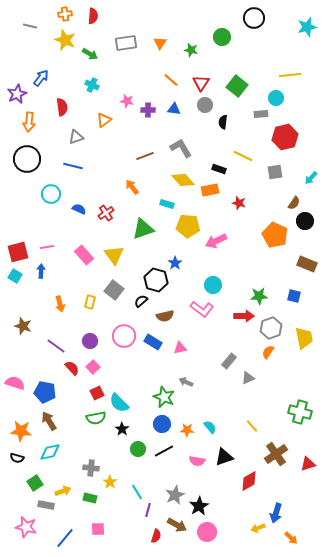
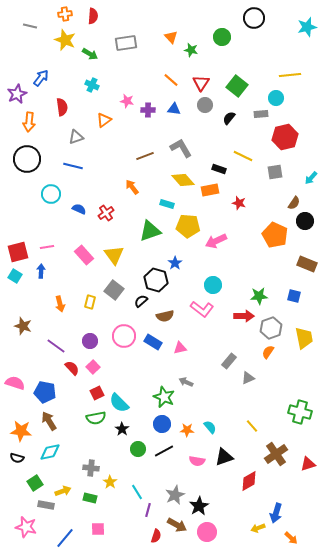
orange triangle at (160, 43): moved 11 px right, 6 px up; rotated 16 degrees counterclockwise
black semicircle at (223, 122): moved 6 px right, 4 px up; rotated 32 degrees clockwise
green triangle at (143, 229): moved 7 px right, 2 px down
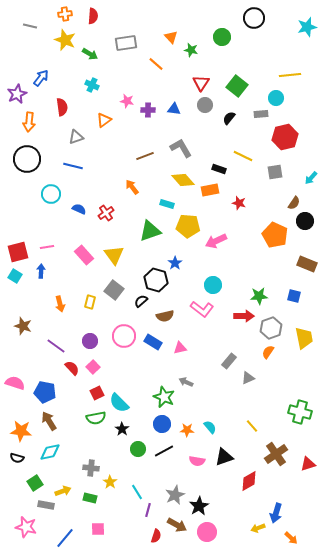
orange line at (171, 80): moved 15 px left, 16 px up
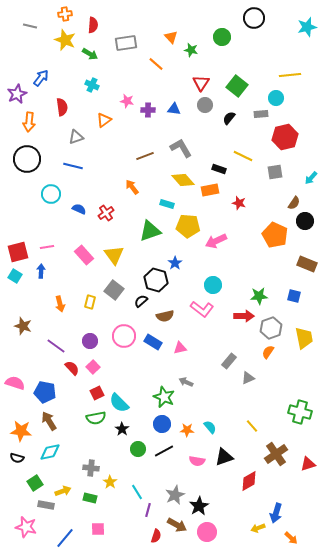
red semicircle at (93, 16): moved 9 px down
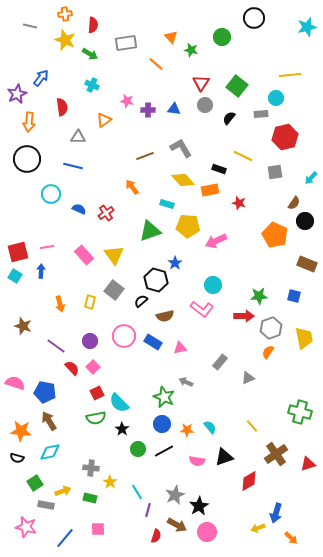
gray triangle at (76, 137): moved 2 px right; rotated 21 degrees clockwise
gray rectangle at (229, 361): moved 9 px left, 1 px down
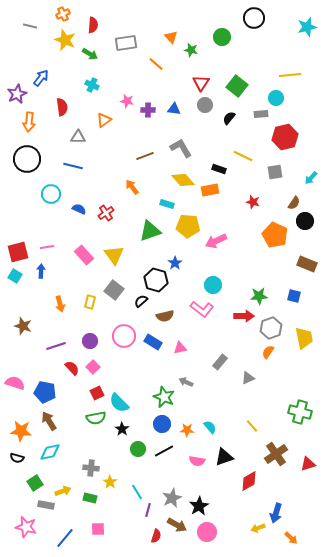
orange cross at (65, 14): moved 2 px left; rotated 16 degrees counterclockwise
red star at (239, 203): moved 14 px right, 1 px up
purple line at (56, 346): rotated 54 degrees counterclockwise
gray star at (175, 495): moved 3 px left, 3 px down
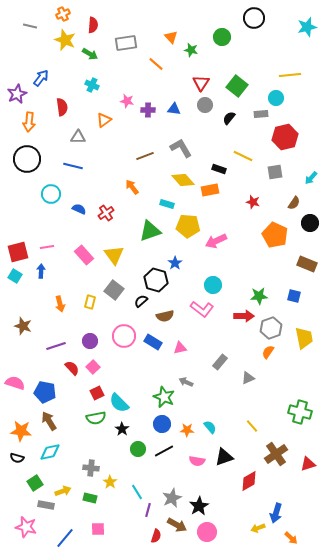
black circle at (305, 221): moved 5 px right, 2 px down
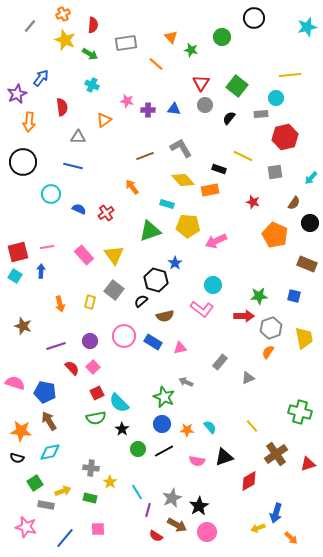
gray line at (30, 26): rotated 64 degrees counterclockwise
black circle at (27, 159): moved 4 px left, 3 px down
red semicircle at (156, 536): rotated 104 degrees clockwise
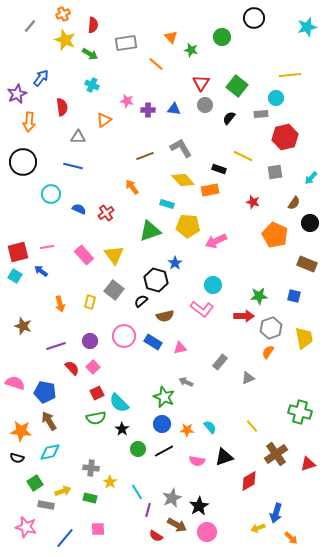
blue arrow at (41, 271): rotated 56 degrees counterclockwise
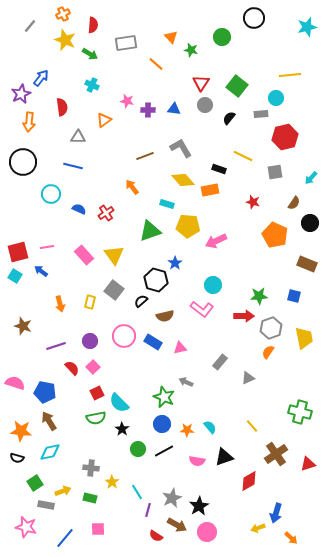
purple star at (17, 94): moved 4 px right
yellow star at (110, 482): moved 2 px right
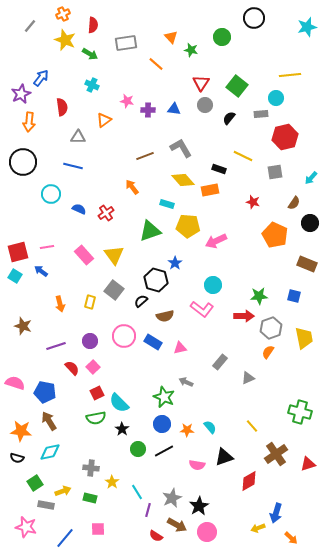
pink semicircle at (197, 461): moved 4 px down
